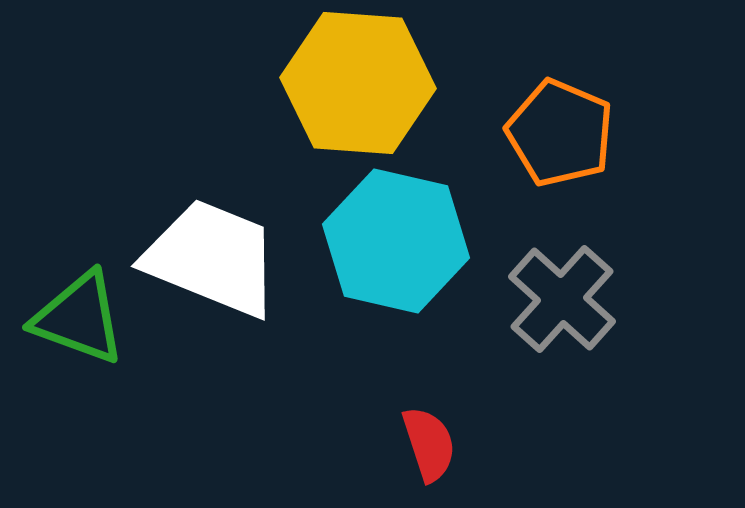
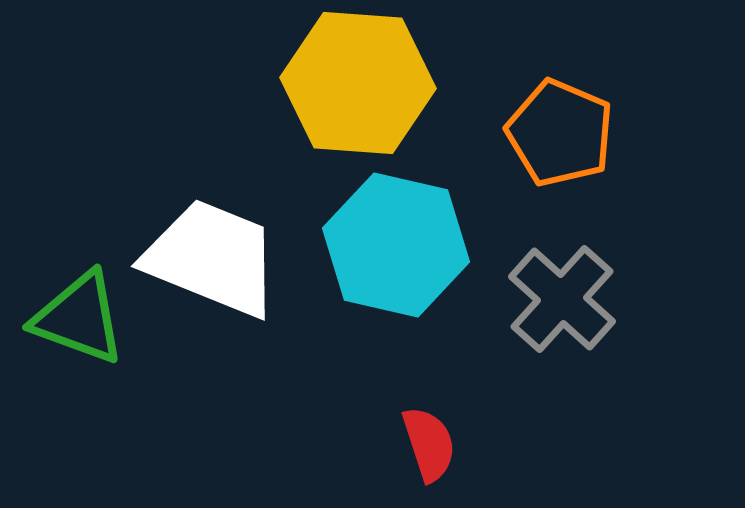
cyan hexagon: moved 4 px down
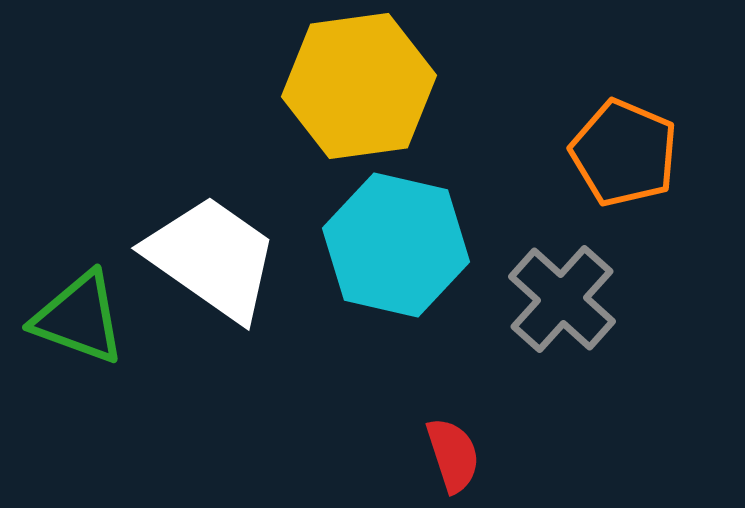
yellow hexagon: moved 1 px right, 3 px down; rotated 12 degrees counterclockwise
orange pentagon: moved 64 px right, 20 px down
white trapezoid: rotated 13 degrees clockwise
red semicircle: moved 24 px right, 11 px down
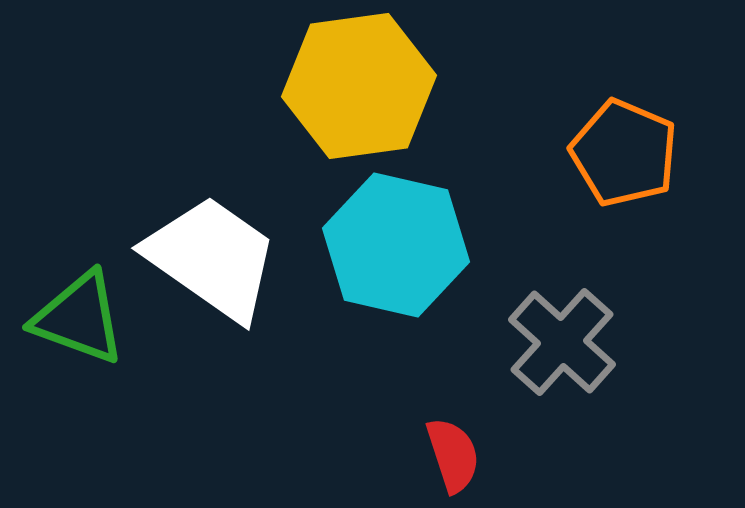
gray cross: moved 43 px down
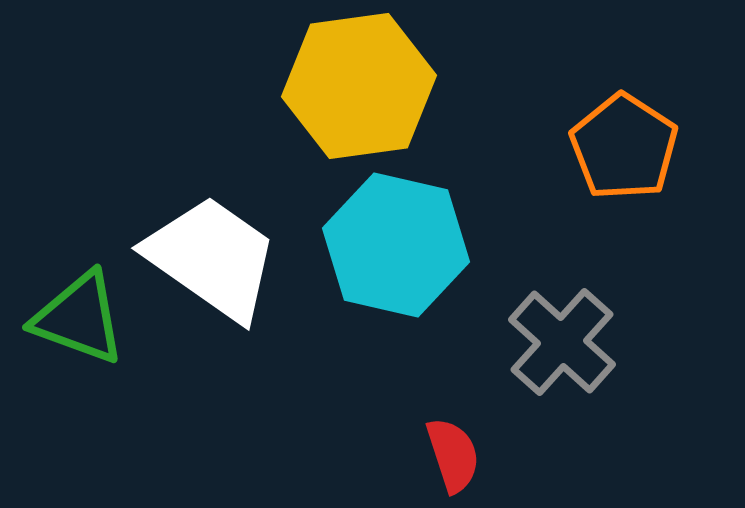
orange pentagon: moved 6 px up; rotated 10 degrees clockwise
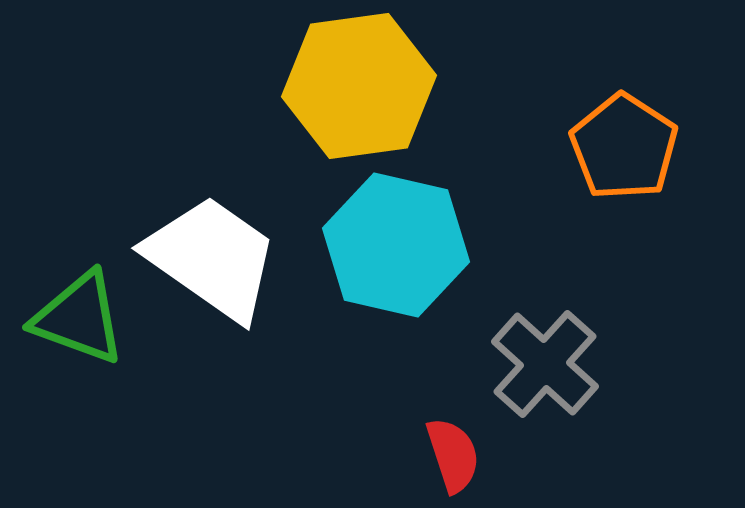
gray cross: moved 17 px left, 22 px down
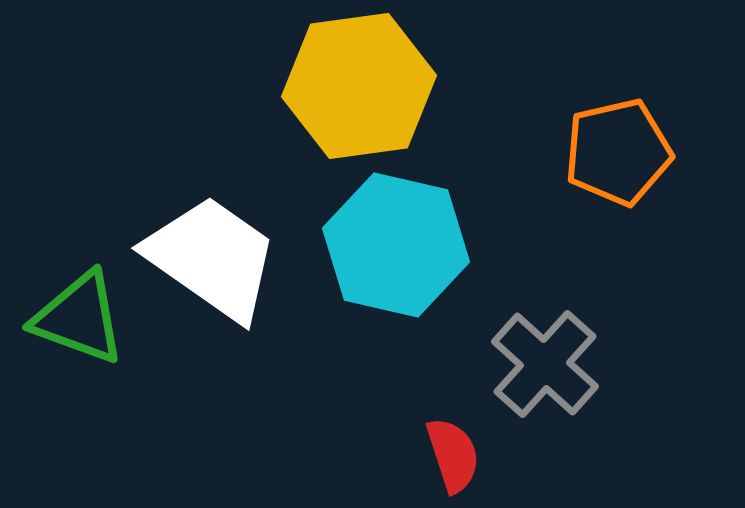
orange pentagon: moved 6 px left, 5 px down; rotated 26 degrees clockwise
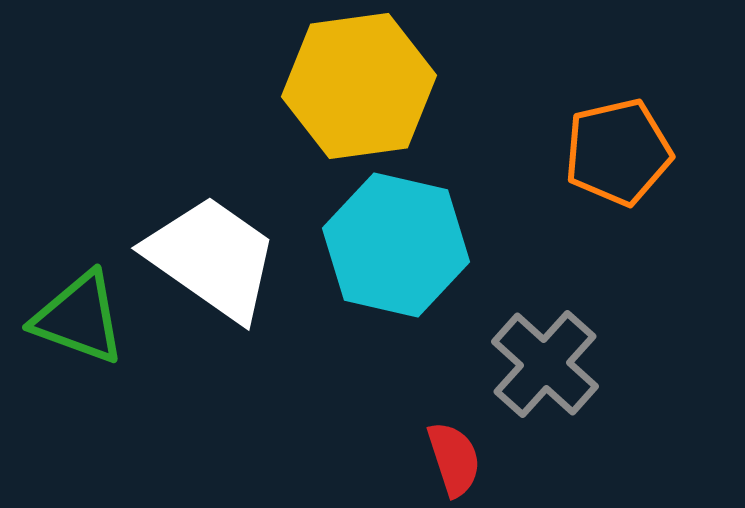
red semicircle: moved 1 px right, 4 px down
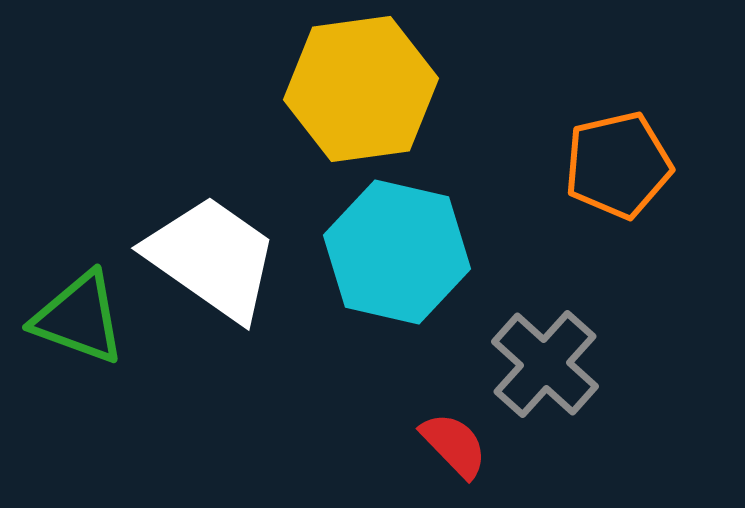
yellow hexagon: moved 2 px right, 3 px down
orange pentagon: moved 13 px down
cyan hexagon: moved 1 px right, 7 px down
red semicircle: moved 14 px up; rotated 26 degrees counterclockwise
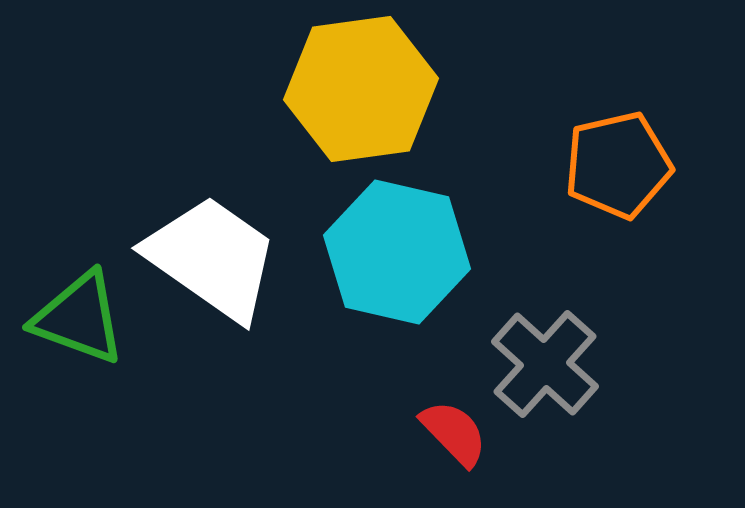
red semicircle: moved 12 px up
